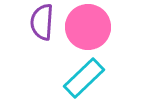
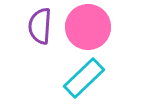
purple semicircle: moved 2 px left, 4 px down
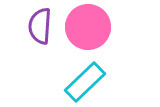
cyan rectangle: moved 1 px right, 4 px down
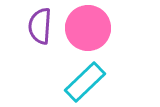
pink circle: moved 1 px down
